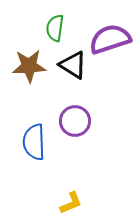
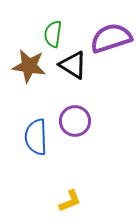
green semicircle: moved 2 px left, 6 px down
purple semicircle: moved 1 px right, 1 px up
brown star: rotated 12 degrees clockwise
blue semicircle: moved 2 px right, 5 px up
yellow L-shape: moved 1 px left, 2 px up
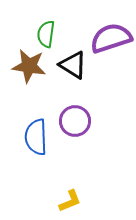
green semicircle: moved 7 px left
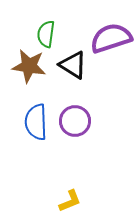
blue semicircle: moved 15 px up
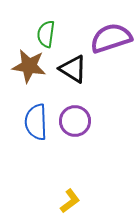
black triangle: moved 4 px down
yellow L-shape: rotated 15 degrees counterclockwise
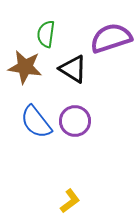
brown star: moved 4 px left, 1 px down
blue semicircle: rotated 36 degrees counterclockwise
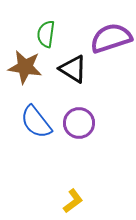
purple circle: moved 4 px right, 2 px down
yellow L-shape: moved 3 px right
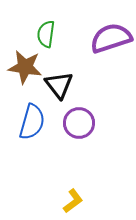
black triangle: moved 14 px left, 16 px down; rotated 20 degrees clockwise
blue semicircle: moved 4 px left; rotated 126 degrees counterclockwise
